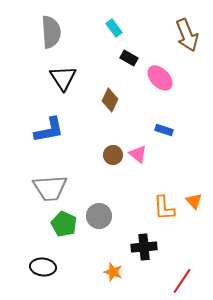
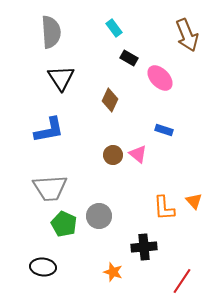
black triangle: moved 2 px left
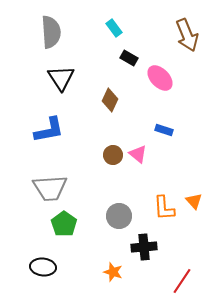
gray circle: moved 20 px right
green pentagon: rotated 10 degrees clockwise
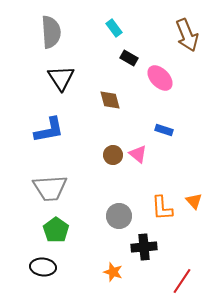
brown diamond: rotated 40 degrees counterclockwise
orange L-shape: moved 2 px left
green pentagon: moved 8 px left, 6 px down
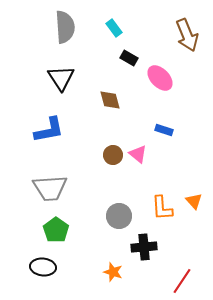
gray semicircle: moved 14 px right, 5 px up
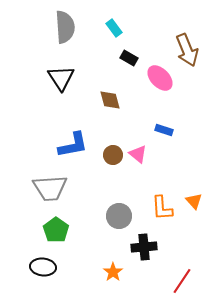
brown arrow: moved 15 px down
blue L-shape: moved 24 px right, 15 px down
orange star: rotated 18 degrees clockwise
